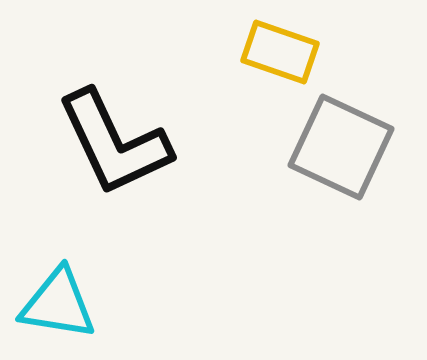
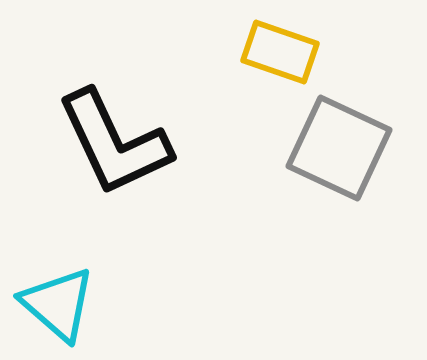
gray square: moved 2 px left, 1 px down
cyan triangle: rotated 32 degrees clockwise
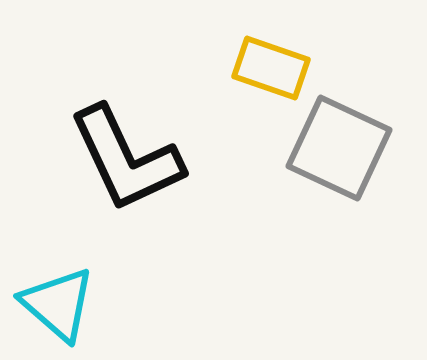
yellow rectangle: moved 9 px left, 16 px down
black L-shape: moved 12 px right, 16 px down
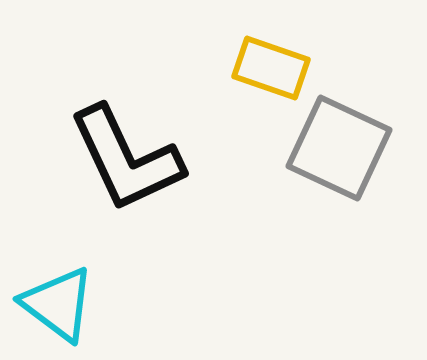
cyan triangle: rotated 4 degrees counterclockwise
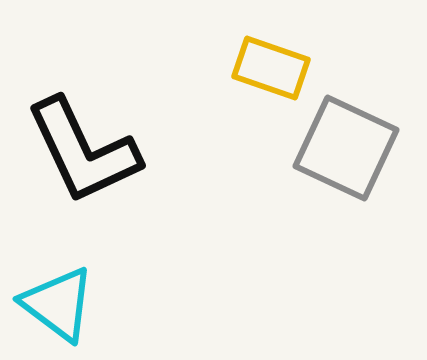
gray square: moved 7 px right
black L-shape: moved 43 px left, 8 px up
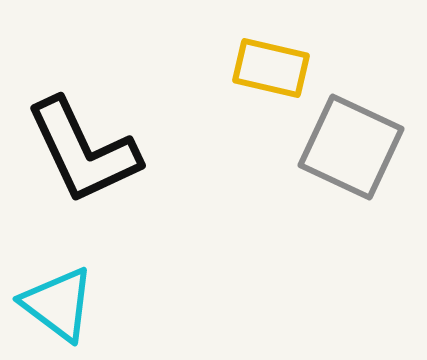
yellow rectangle: rotated 6 degrees counterclockwise
gray square: moved 5 px right, 1 px up
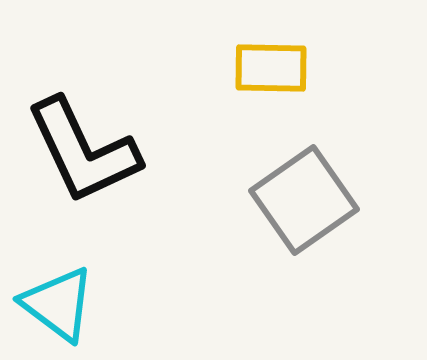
yellow rectangle: rotated 12 degrees counterclockwise
gray square: moved 47 px left, 53 px down; rotated 30 degrees clockwise
